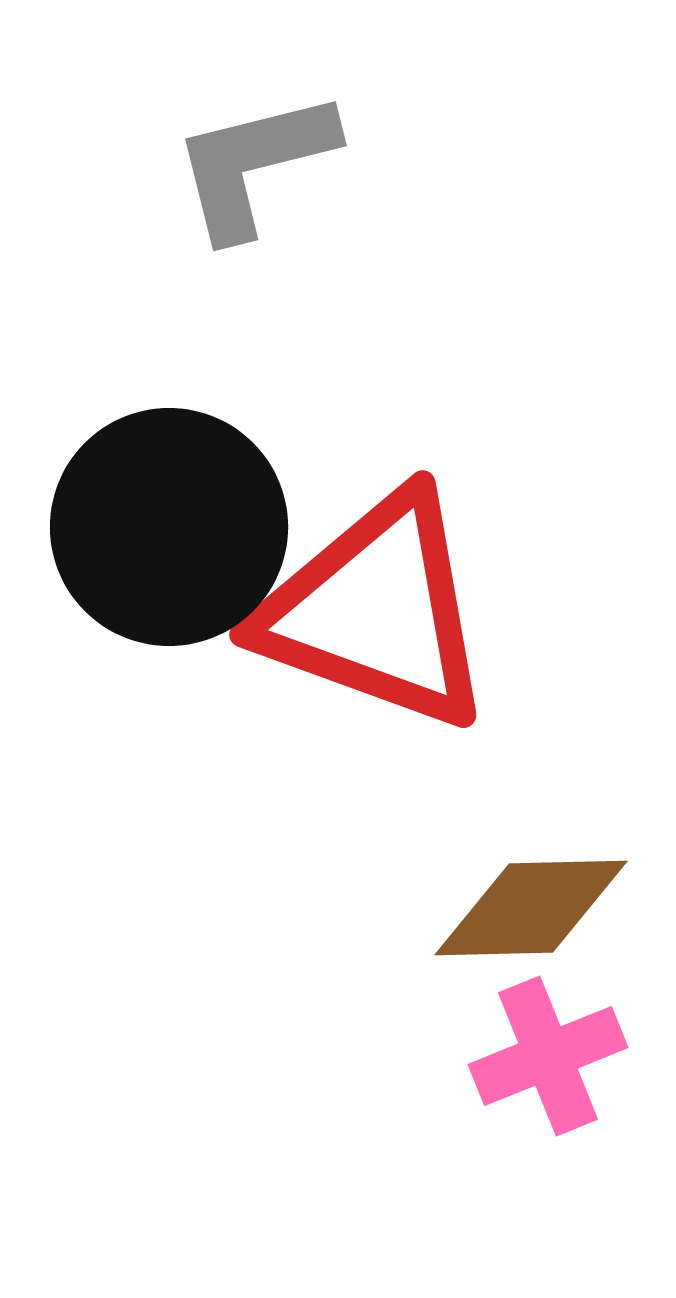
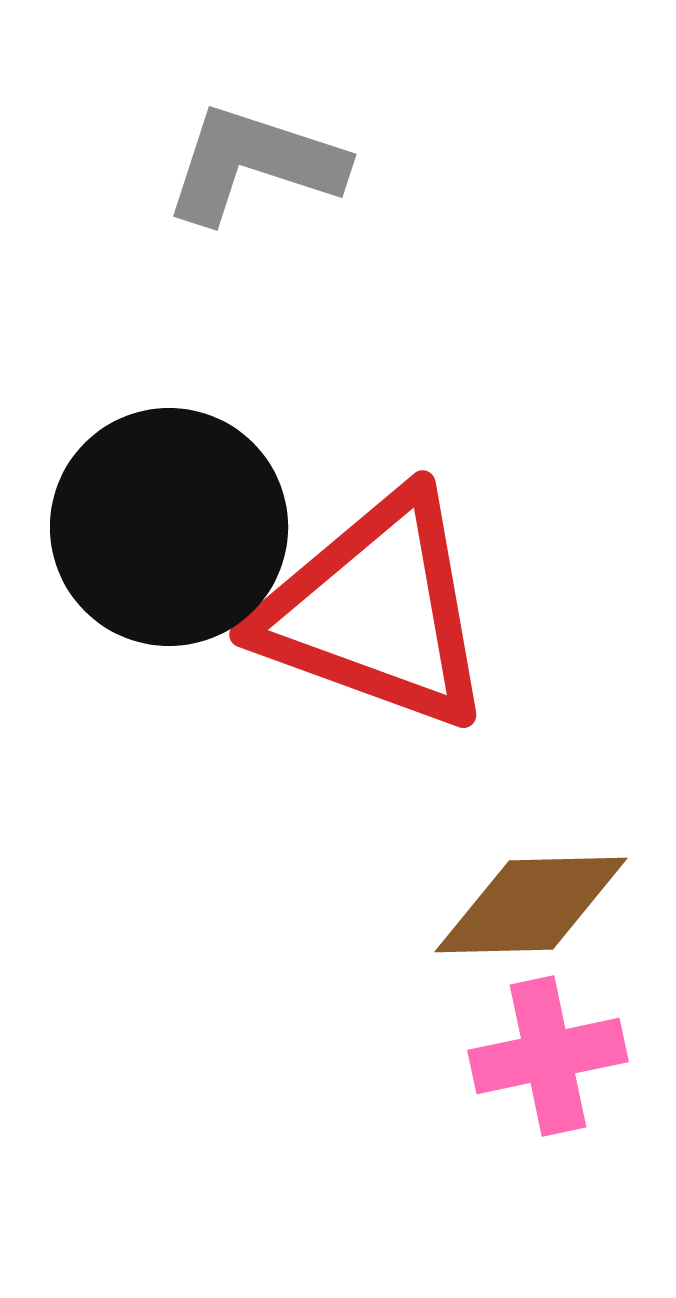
gray L-shape: rotated 32 degrees clockwise
brown diamond: moved 3 px up
pink cross: rotated 10 degrees clockwise
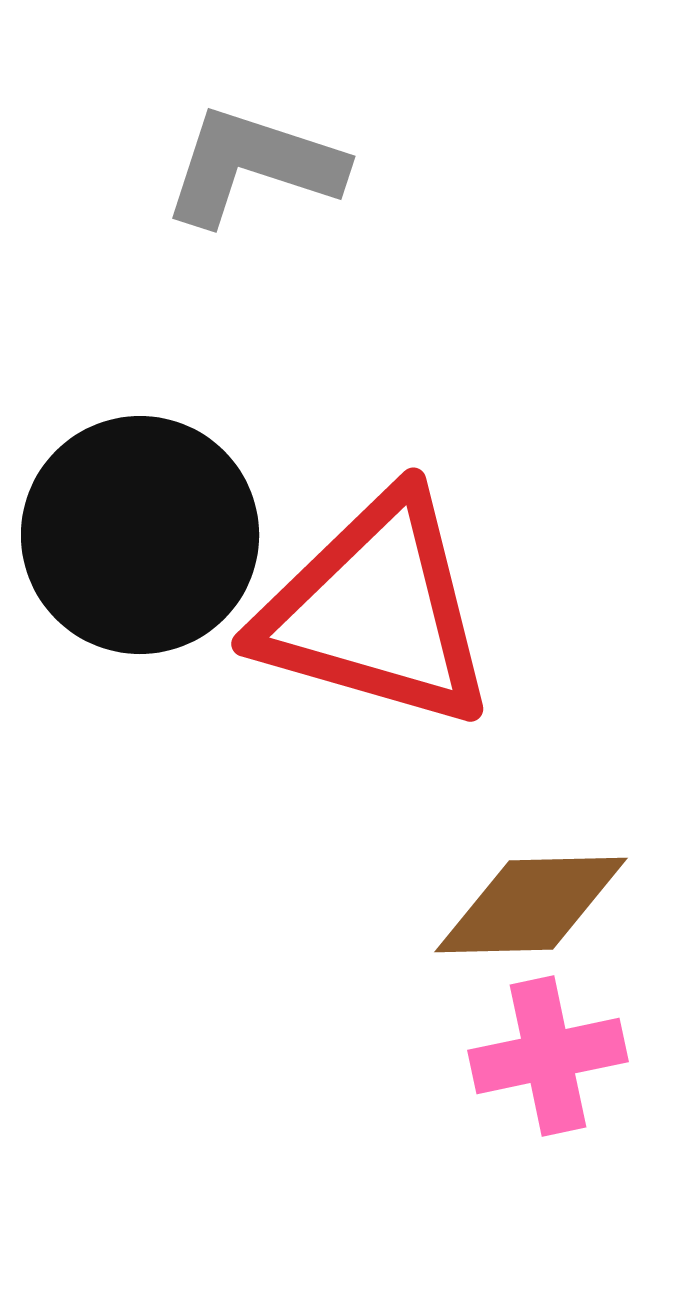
gray L-shape: moved 1 px left, 2 px down
black circle: moved 29 px left, 8 px down
red triangle: rotated 4 degrees counterclockwise
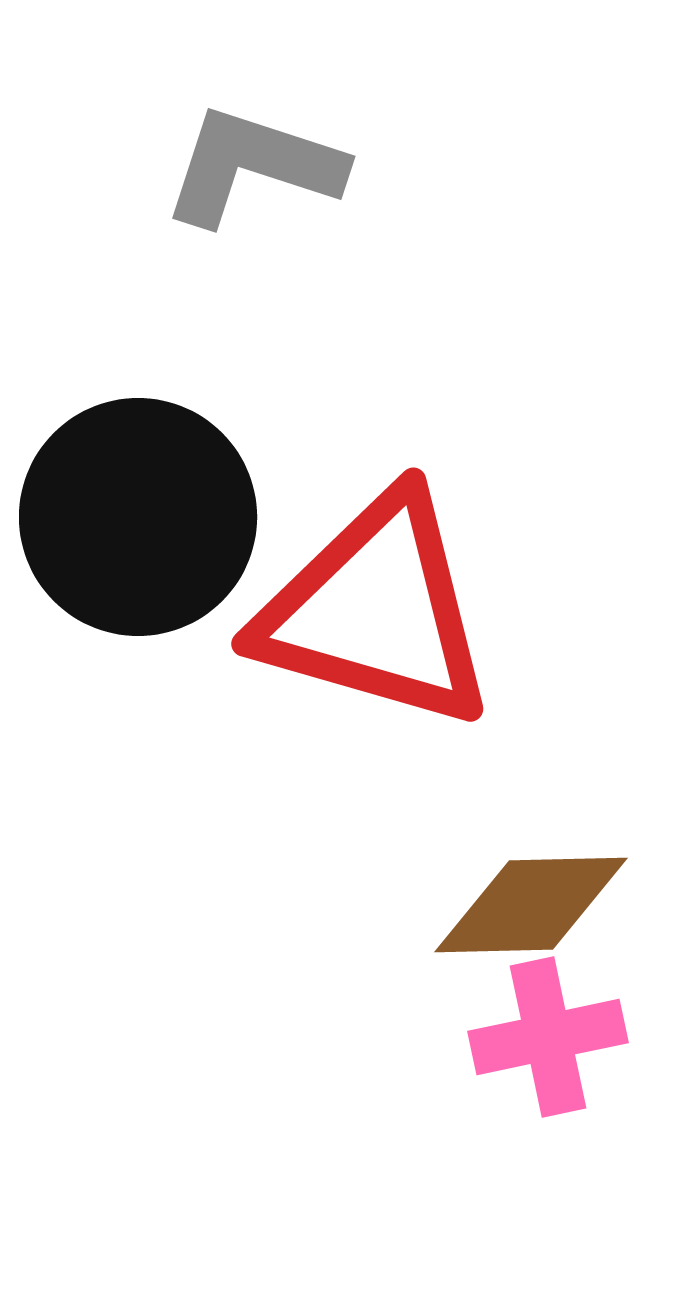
black circle: moved 2 px left, 18 px up
pink cross: moved 19 px up
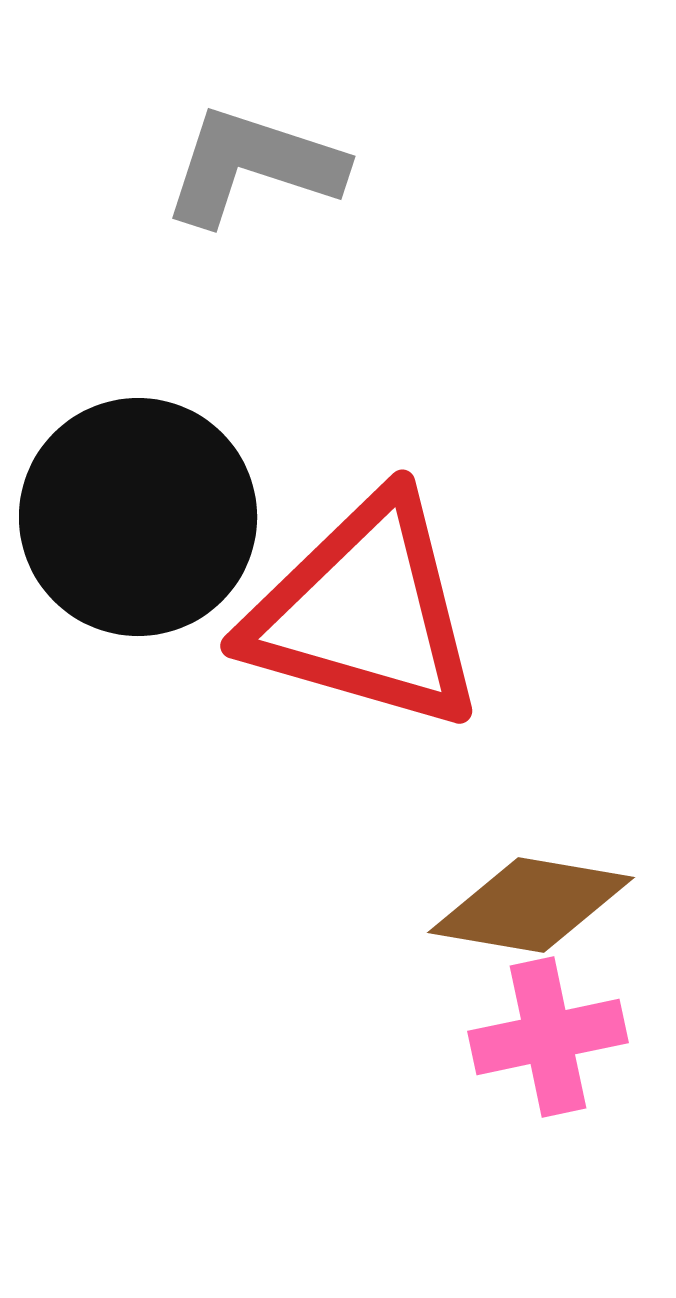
red triangle: moved 11 px left, 2 px down
brown diamond: rotated 11 degrees clockwise
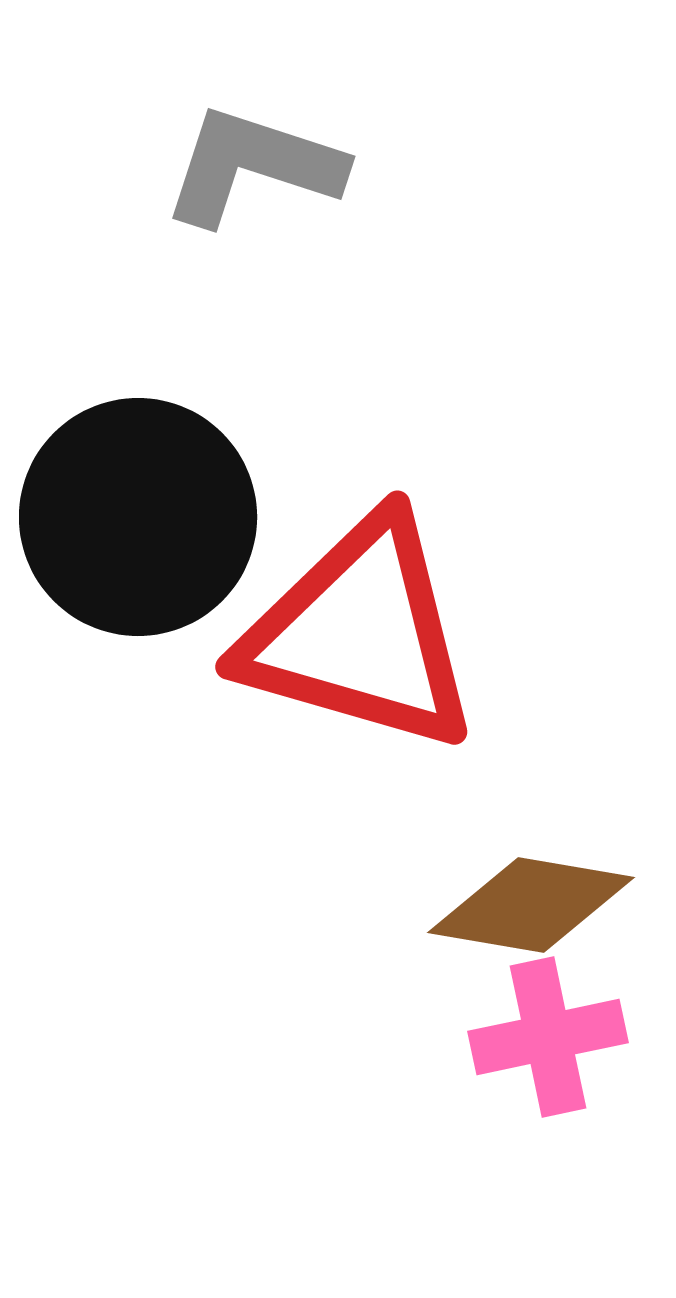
red triangle: moved 5 px left, 21 px down
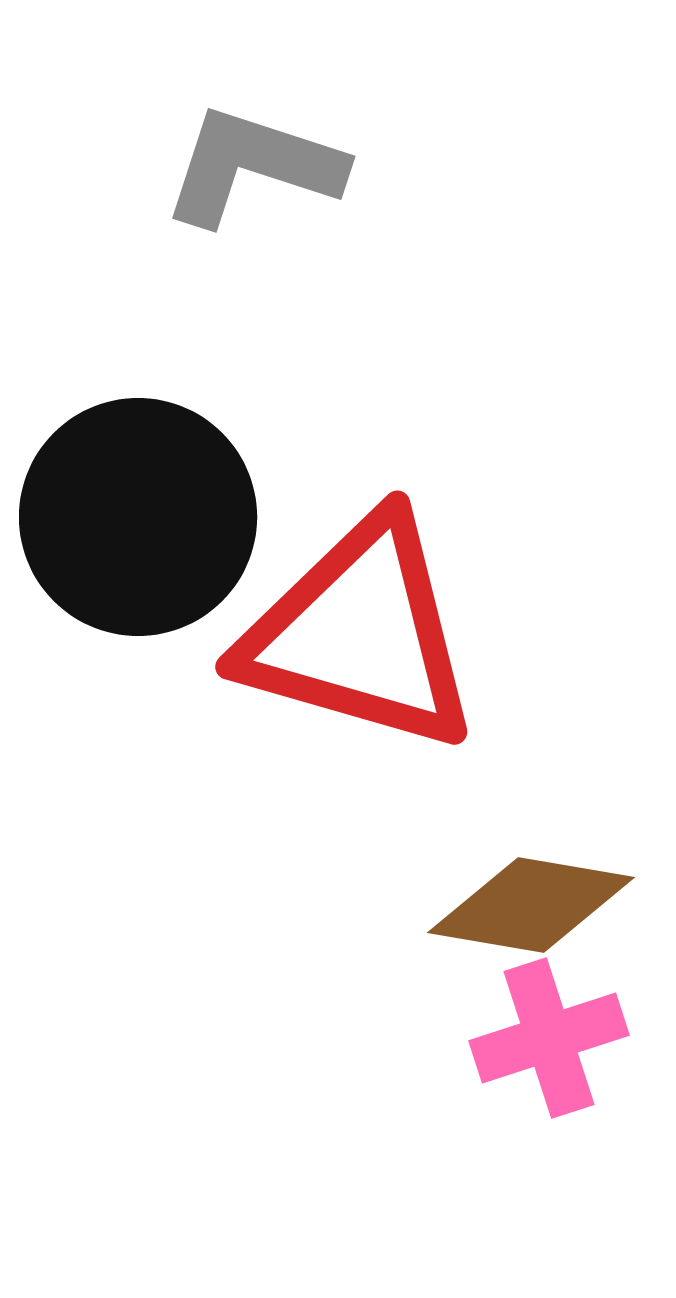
pink cross: moved 1 px right, 1 px down; rotated 6 degrees counterclockwise
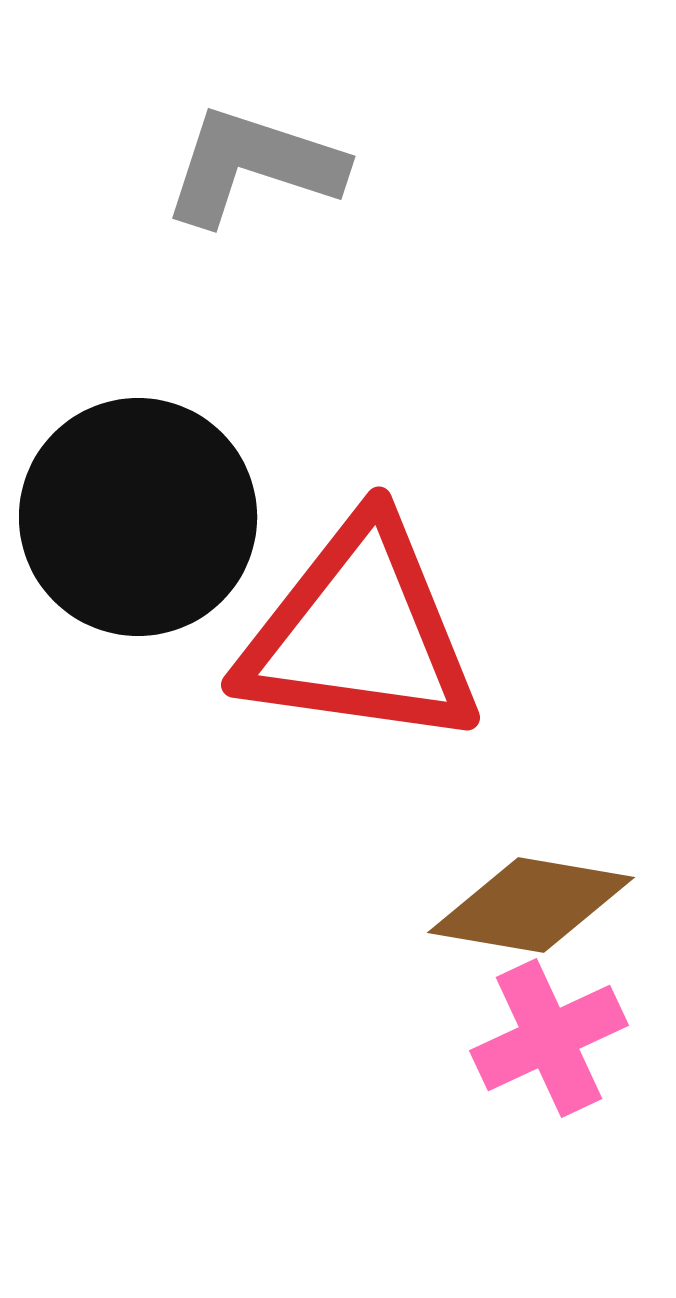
red triangle: rotated 8 degrees counterclockwise
pink cross: rotated 7 degrees counterclockwise
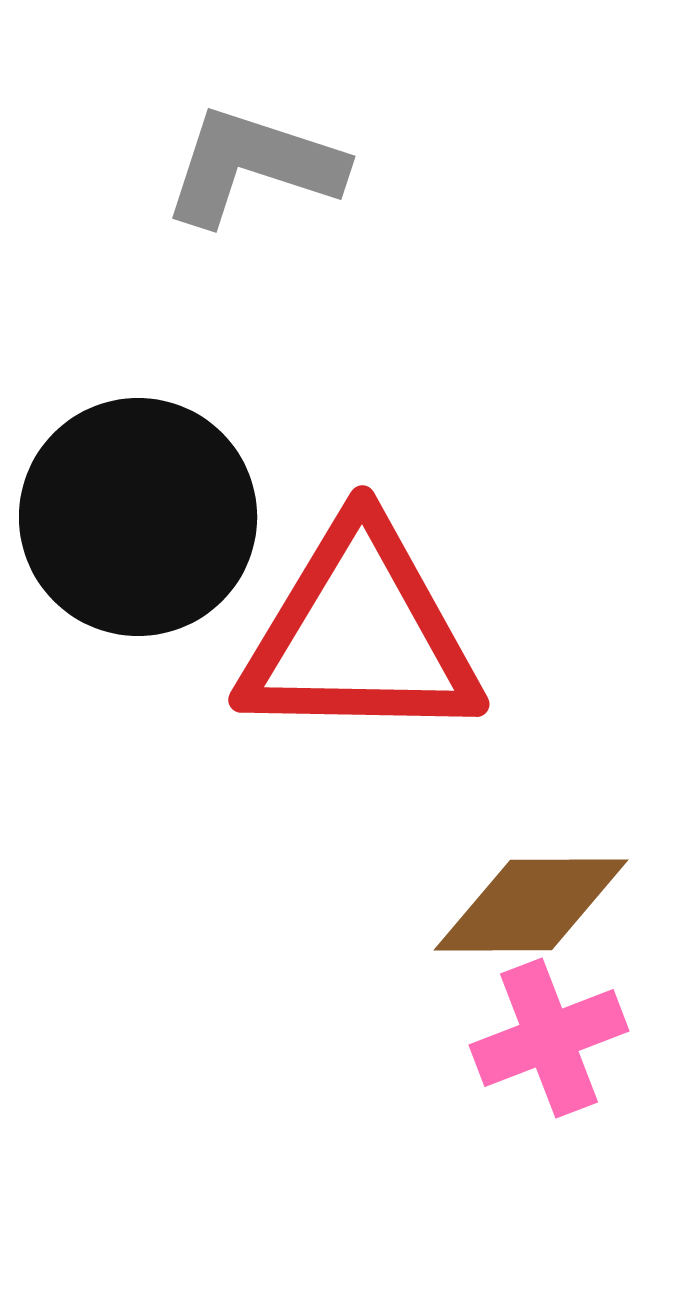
red triangle: rotated 7 degrees counterclockwise
brown diamond: rotated 10 degrees counterclockwise
pink cross: rotated 4 degrees clockwise
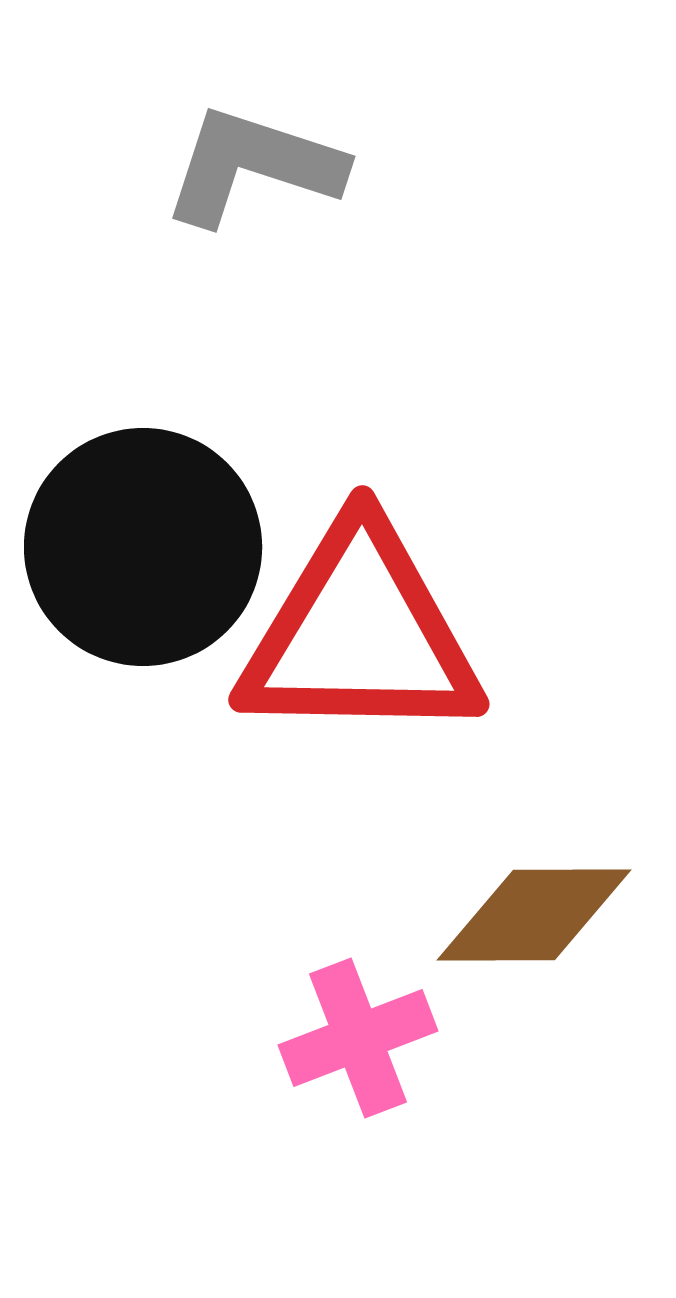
black circle: moved 5 px right, 30 px down
brown diamond: moved 3 px right, 10 px down
pink cross: moved 191 px left
